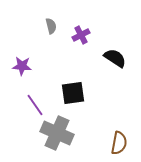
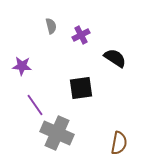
black square: moved 8 px right, 5 px up
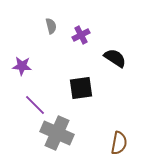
purple line: rotated 10 degrees counterclockwise
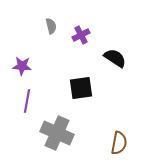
purple line: moved 8 px left, 4 px up; rotated 55 degrees clockwise
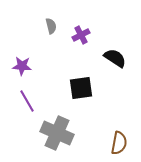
purple line: rotated 40 degrees counterclockwise
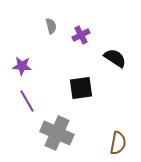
brown semicircle: moved 1 px left
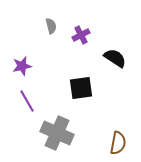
purple star: rotated 18 degrees counterclockwise
